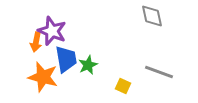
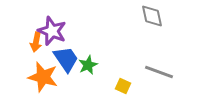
blue trapezoid: rotated 24 degrees counterclockwise
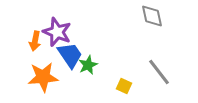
purple star: moved 5 px right, 1 px down
orange arrow: moved 1 px left, 1 px up
blue trapezoid: moved 4 px right, 4 px up
gray line: rotated 32 degrees clockwise
orange star: rotated 20 degrees counterclockwise
yellow square: moved 1 px right
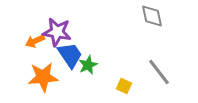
purple star: rotated 12 degrees counterclockwise
orange arrow: rotated 54 degrees clockwise
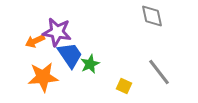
green star: moved 2 px right, 1 px up
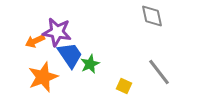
orange star: rotated 16 degrees counterclockwise
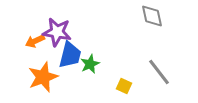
blue trapezoid: rotated 48 degrees clockwise
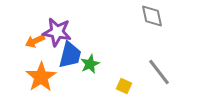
orange star: moved 2 px left; rotated 12 degrees counterclockwise
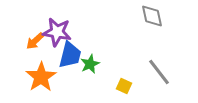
orange arrow: rotated 18 degrees counterclockwise
